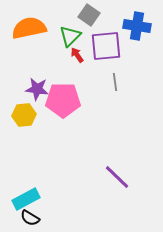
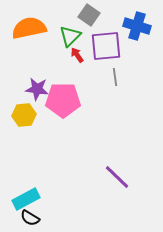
blue cross: rotated 8 degrees clockwise
gray line: moved 5 px up
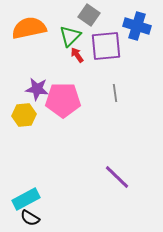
gray line: moved 16 px down
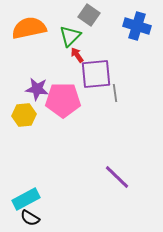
purple square: moved 10 px left, 28 px down
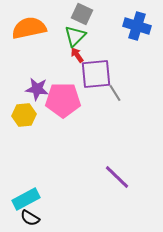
gray square: moved 7 px left, 1 px up; rotated 10 degrees counterclockwise
green triangle: moved 5 px right
gray line: rotated 24 degrees counterclockwise
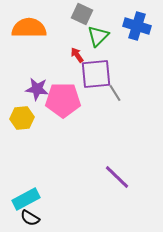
orange semicircle: rotated 12 degrees clockwise
green triangle: moved 23 px right
yellow hexagon: moved 2 px left, 3 px down
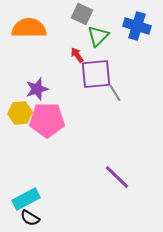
purple star: rotated 25 degrees counterclockwise
pink pentagon: moved 16 px left, 20 px down
yellow hexagon: moved 2 px left, 5 px up
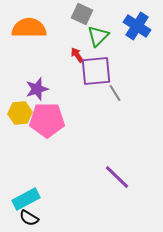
blue cross: rotated 16 degrees clockwise
purple square: moved 3 px up
black semicircle: moved 1 px left
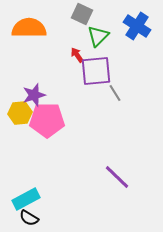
purple star: moved 3 px left, 6 px down
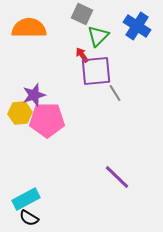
red arrow: moved 5 px right
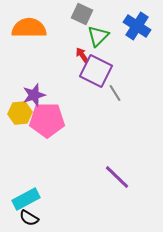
purple square: rotated 32 degrees clockwise
